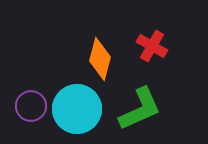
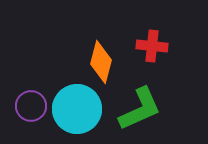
red cross: rotated 24 degrees counterclockwise
orange diamond: moved 1 px right, 3 px down
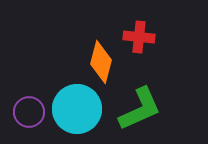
red cross: moved 13 px left, 9 px up
purple circle: moved 2 px left, 6 px down
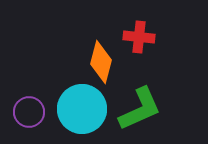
cyan circle: moved 5 px right
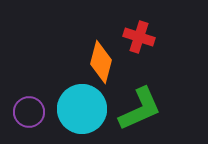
red cross: rotated 12 degrees clockwise
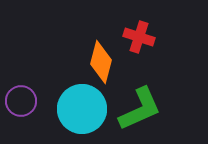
purple circle: moved 8 px left, 11 px up
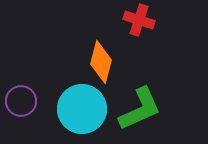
red cross: moved 17 px up
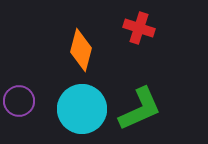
red cross: moved 8 px down
orange diamond: moved 20 px left, 12 px up
purple circle: moved 2 px left
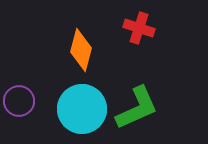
green L-shape: moved 3 px left, 1 px up
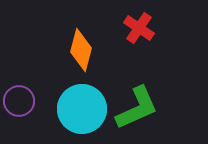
red cross: rotated 16 degrees clockwise
